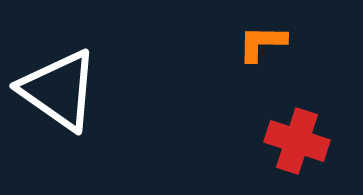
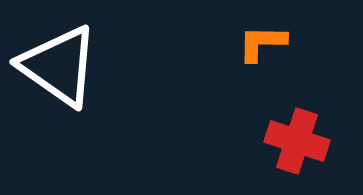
white triangle: moved 24 px up
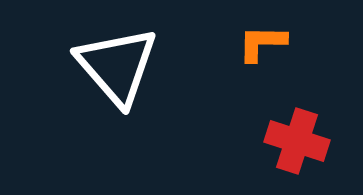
white triangle: moved 58 px right; rotated 14 degrees clockwise
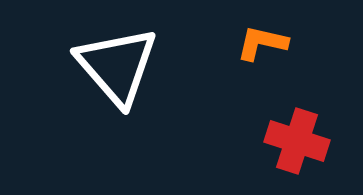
orange L-shape: rotated 12 degrees clockwise
